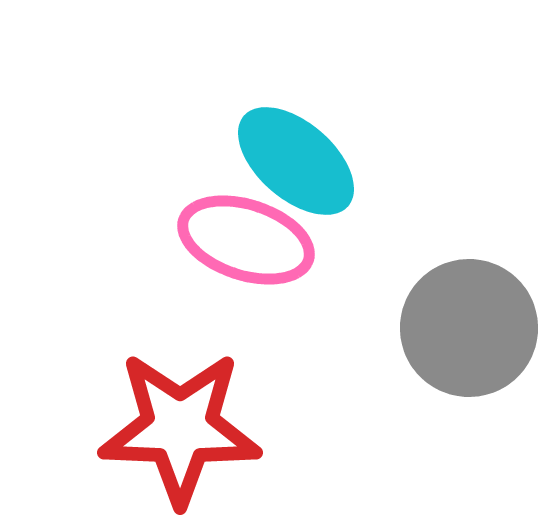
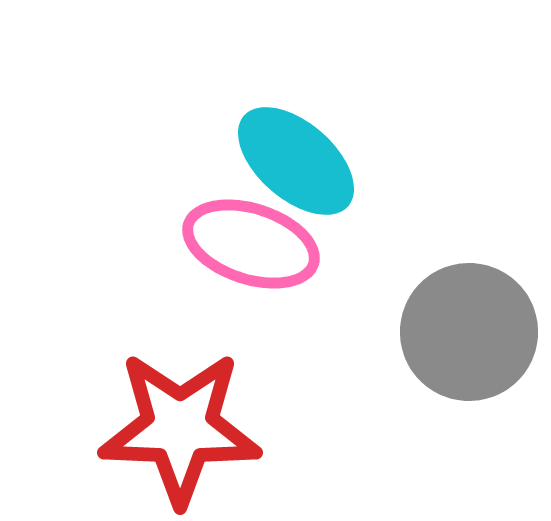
pink ellipse: moved 5 px right, 4 px down
gray circle: moved 4 px down
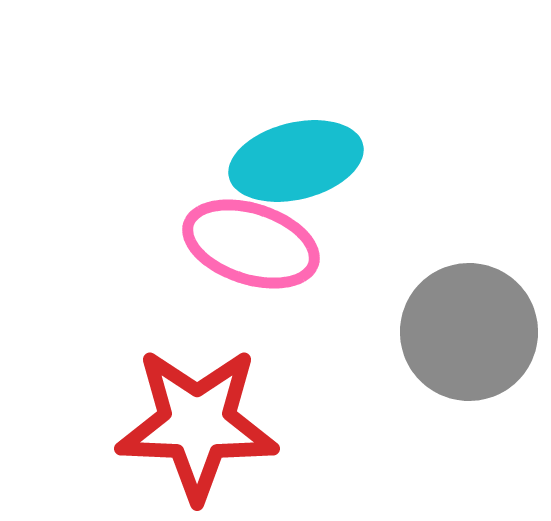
cyan ellipse: rotated 55 degrees counterclockwise
red star: moved 17 px right, 4 px up
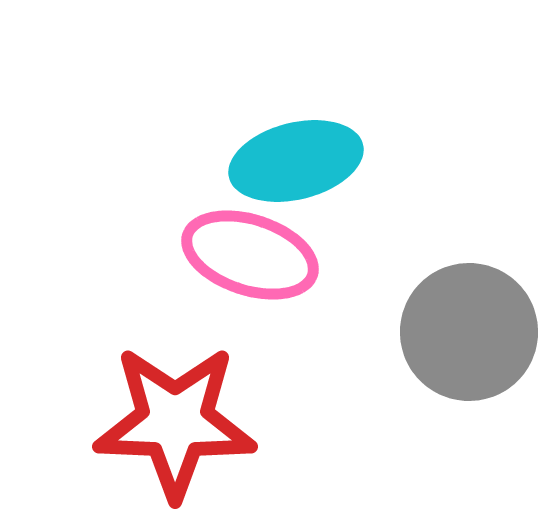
pink ellipse: moved 1 px left, 11 px down
red star: moved 22 px left, 2 px up
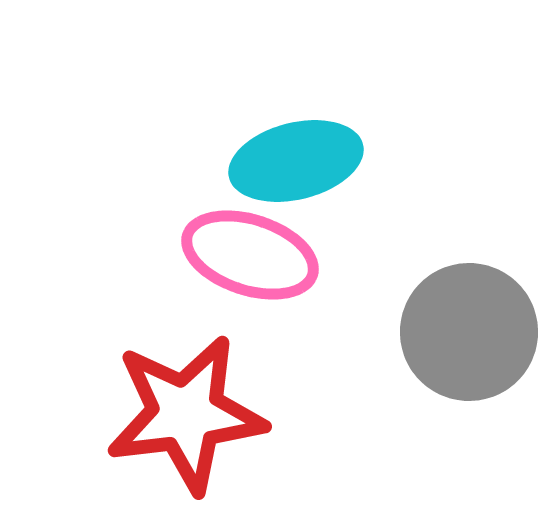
red star: moved 11 px right, 8 px up; rotated 9 degrees counterclockwise
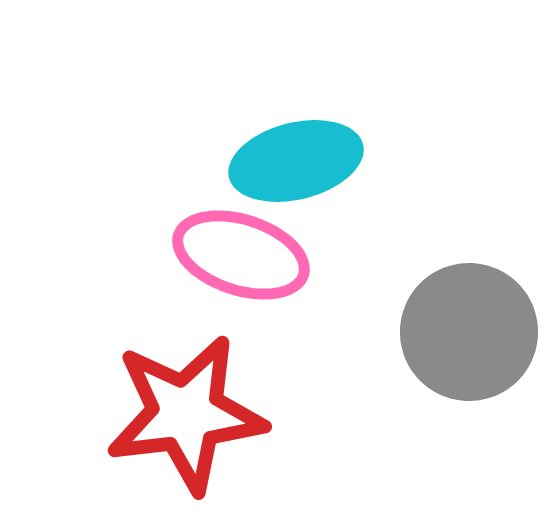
pink ellipse: moved 9 px left
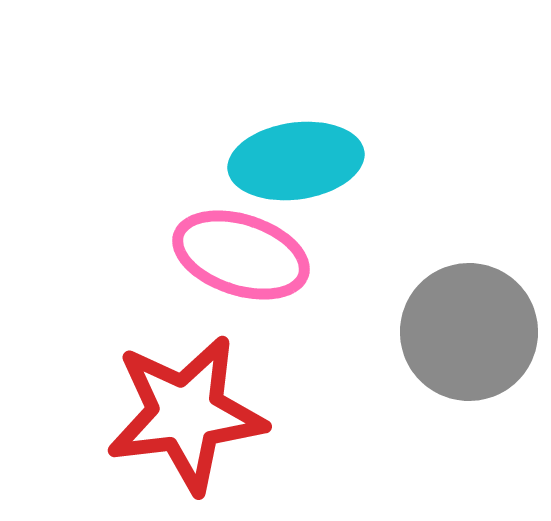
cyan ellipse: rotated 6 degrees clockwise
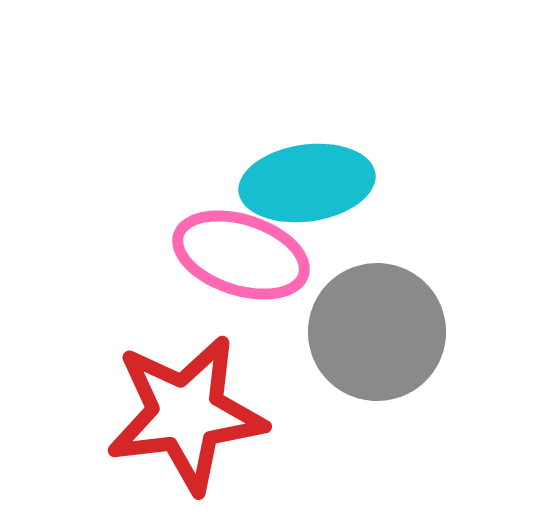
cyan ellipse: moved 11 px right, 22 px down
gray circle: moved 92 px left
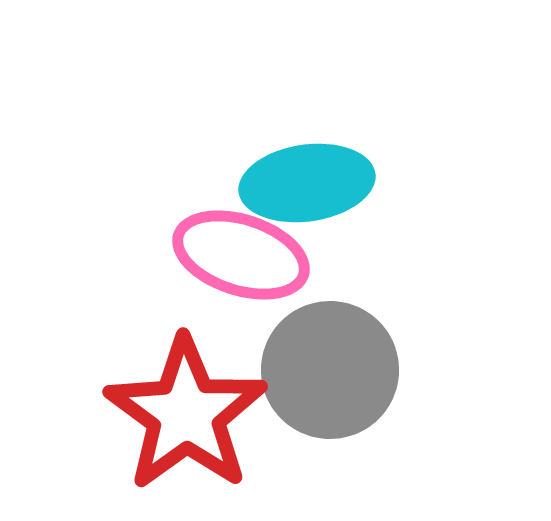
gray circle: moved 47 px left, 38 px down
red star: rotated 29 degrees counterclockwise
